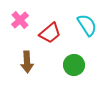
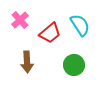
cyan semicircle: moved 7 px left
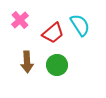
red trapezoid: moved 3 px right
green circle: moved 17 px left
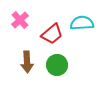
cyan semicircle: moved 2 px right, 2 px up; rotated 60 degrees counterclockwise
red trapezoid: moved 1 px left, 1 px down
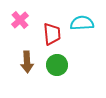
red trapezoid: rotated 55 degrees counterclockwise
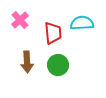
red trapezoid: moved 1 px right, 1 px up
green circle: moved 1 px right
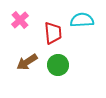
cyan semicircle: moved 3 px up
brown arrow: rotated 60 degrees clockwise
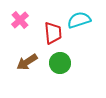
cyan semicircle: moved 3 px left; rotated 15 degrees counterclockwise
green circle: moved 2 px right, 2 px up
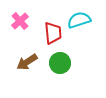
pink cross: moved 1 px down
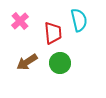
cyan semicircle: rotated 95 degrees clockwise
